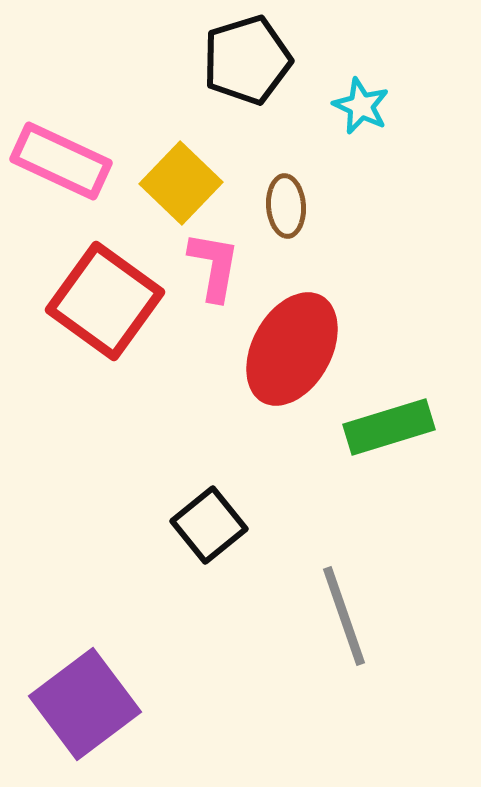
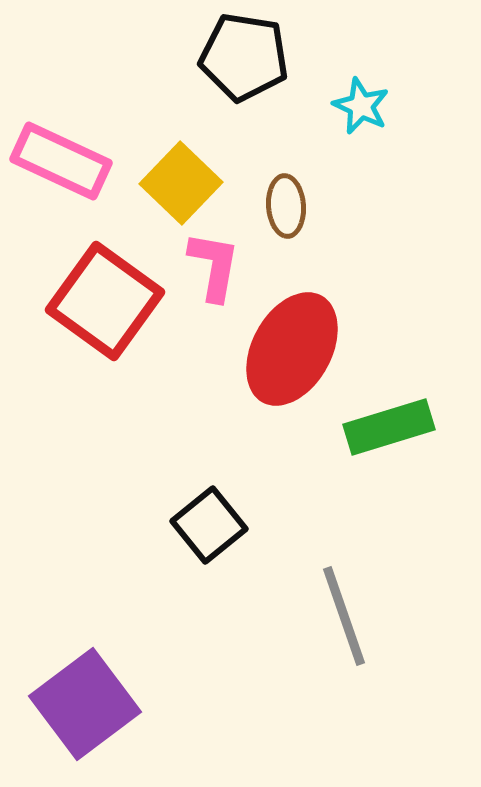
black pentagon: moved 3 px left, 3 px up; rotated 26 degrees clockwise
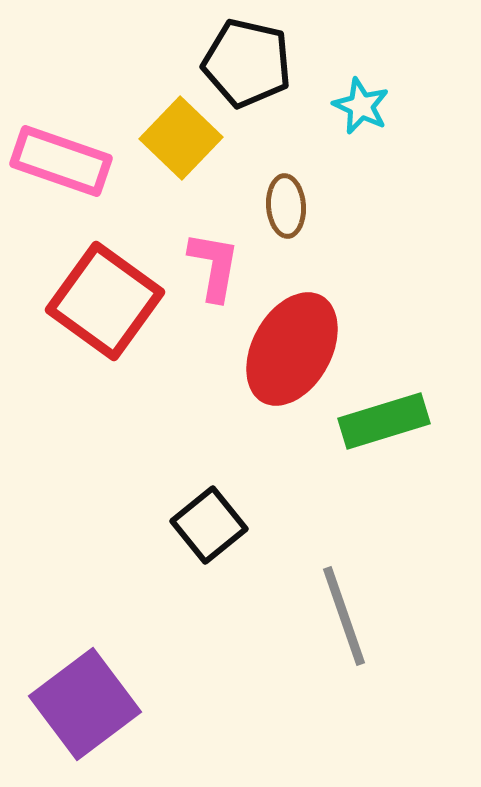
black pentagon: moved 3 px right, 6 px down; rotated 4 degrees clockwise
pink rectangle: rotated 6 degrees counterclockwise
yellow square: moved 45 px up
green rectangle: moved 5 px left, 6 px up
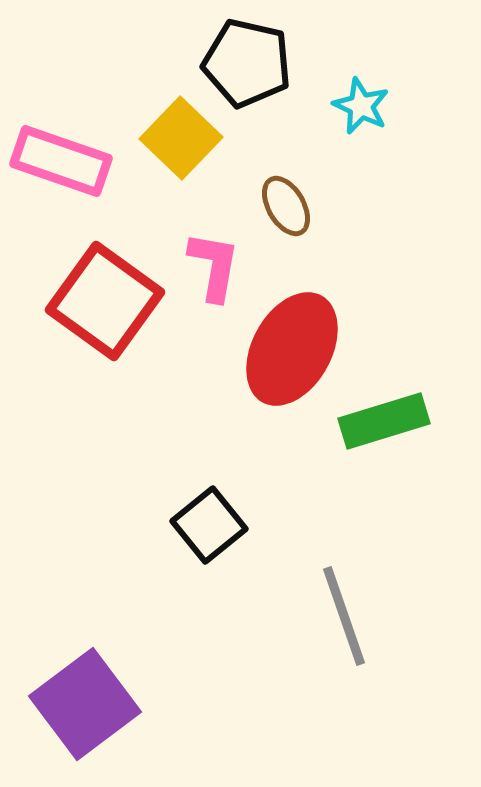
brown ellipse: rotated 26 degrees counterclockwise
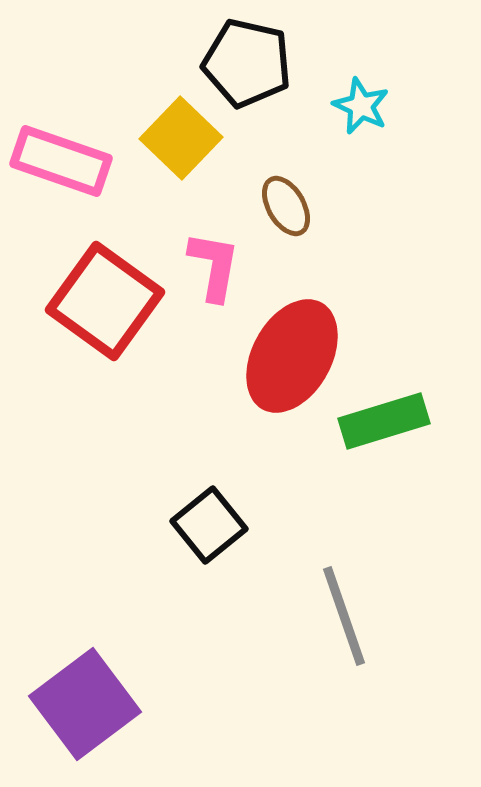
red ellipse: moved 7 px down
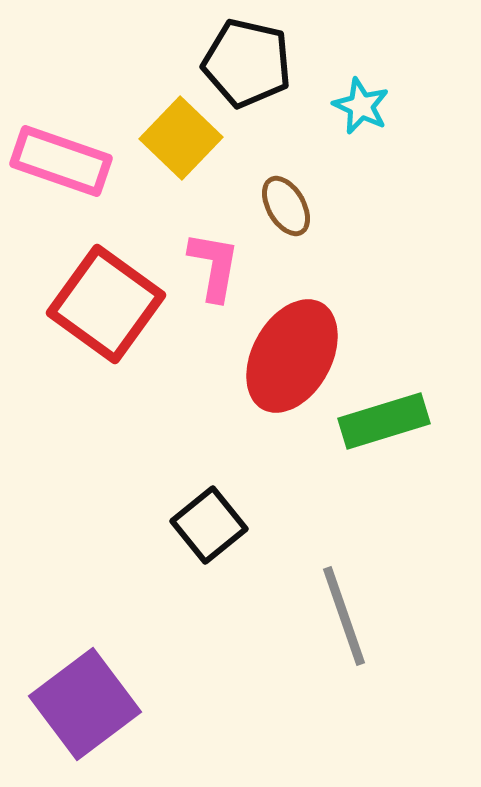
red square: moved 1 px right, 3 px down
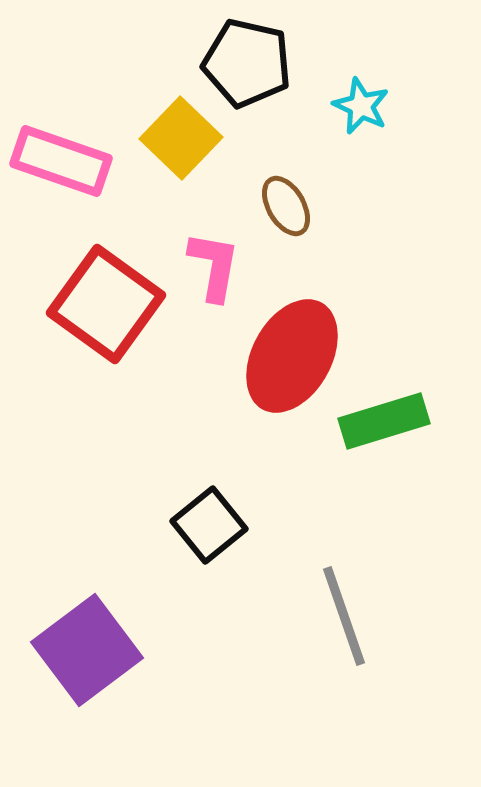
purple square: moved 2 px right, 54 px up
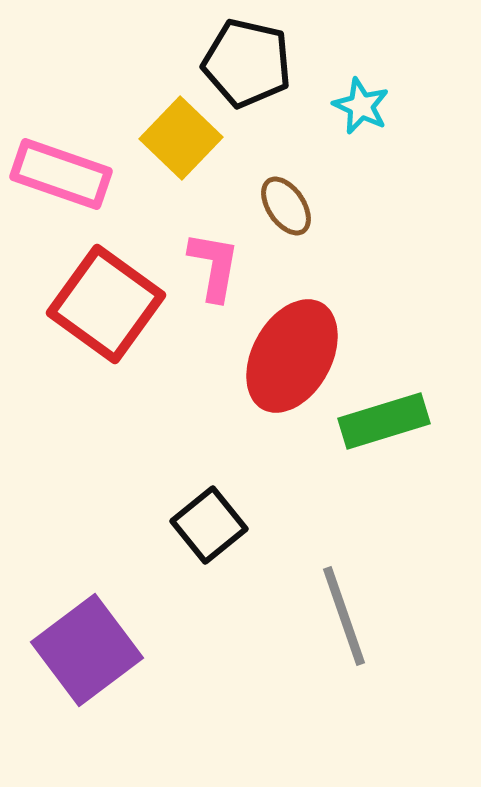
pink rectangle: moved 13 px down
brown ellipse: rotated 4 degrees counterclockwise
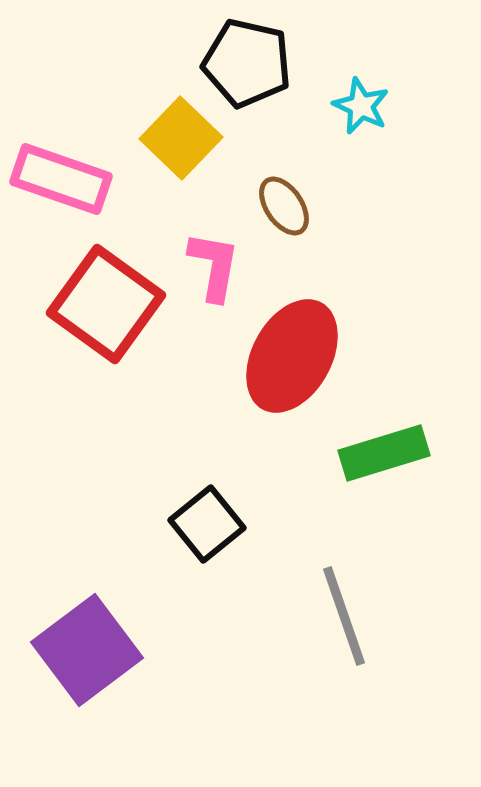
pink rectangle: moved 5 px down
brown ellipse: moved 2 px left
green rectangle: moved 32 px down
black square: moved 2 px left, 1 px up
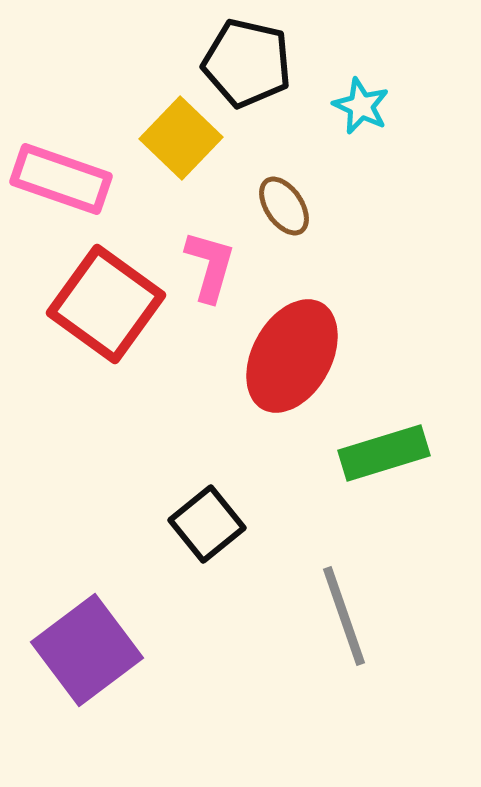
pink L-shape: moved 4 px left; rotated 6 degrees clockwise
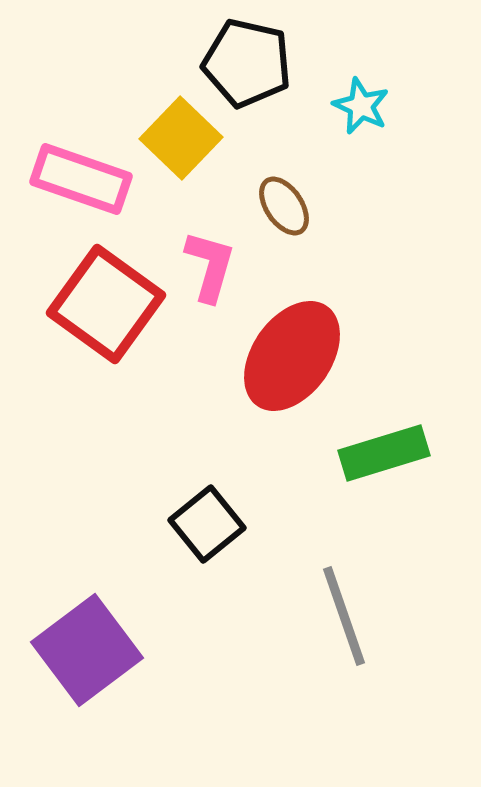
pink rectangle: moved 20 px right
red ellipse: rotated 6 degrees clockwise
